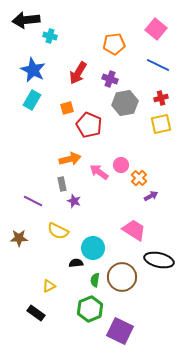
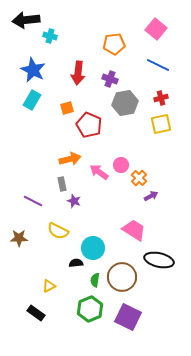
red arrow: rotated 25 degrees counterclockwise
purple square: moved 8 px right, 14 px up
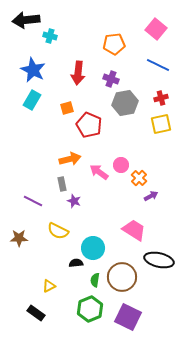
purple cross: moved 1 px right
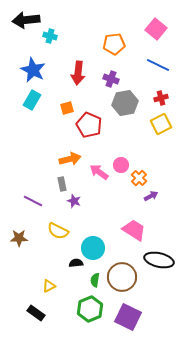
yellow square: rotated 15 degrees counterclockwise
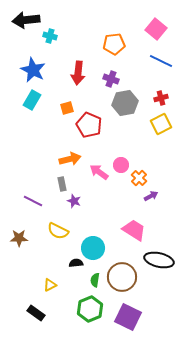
blue line: moved 3 px right, 4 px up
yellow triangle: moved 1 px right, 1 px up
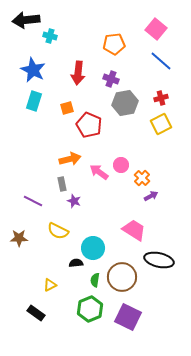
blue line: rotated 15 degrees clockwise
cyan rectangle: moved 2 px right, 1 px down; rotated 12 degrees counterclockwise
orange cross: moved 3 px right
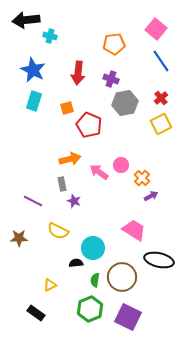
blue line: rotated 15 degrees clockwise
red cross: rotated 24 degrees counterclockwise
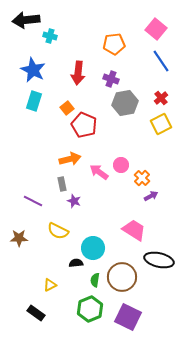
orange square: rotated 24 degrees counterclockwise
red pentagon: moved 5 px left
